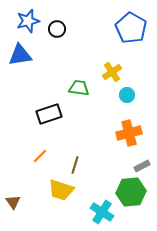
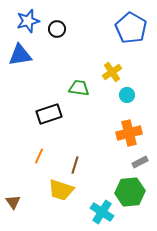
orange line: moved 1 px left; rotated 21 degrees counterclockwise
gray rectangle: moved 2 px left, 4 px up
green hexagon: moved 1 px left
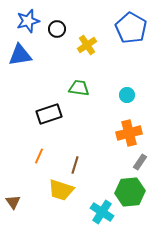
yellow cross: moved 25 px left, 27 px up
gray rectangle: rotated 28 degrees counterclockwise
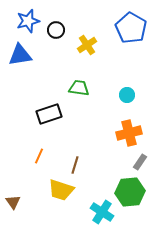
black circle: moved 1 px left, 1 px down
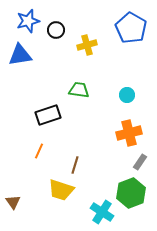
yellow cross: rotated 18 degrees clockwise
green trapezoid: moved 2 px down
black rectangle: moved 1 px left, 1 px down
orange line: moved 5 px up
green hexagon: moved 1 px right, 1 px down; rotated 16 degrees counterclockwise
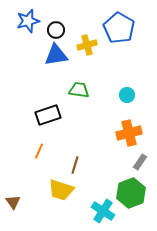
blue pentagon: moved 12 px left
blue triangle: moved 36 px right
cyan cross: moved 1 px right, 1 px up
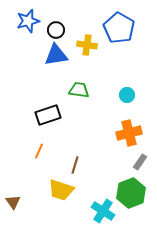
yellow cross: rotated 24 degrees clockwise
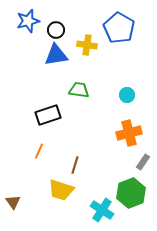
gray rectangle: moved 3 px right
cyan cross: moved 1 px left, 1 px up
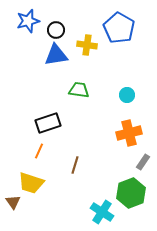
black rectangle: moved 8 px down
yellow trapezoid: moved 30 px left, 7 px up
cyan cross: moved 2 px down
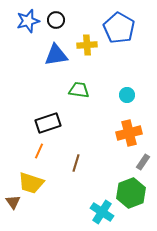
black circle: moved 10 px up
yellow cross: rotated 12 degrees counterclockwise
brown line: moved 1 px right, 2 px up
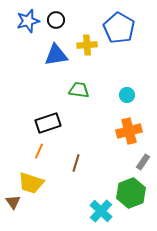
orange cross: moved 2 px up
cyan cross: moved 1 px left, 1 px up; rotated 10 degrees clockwise
